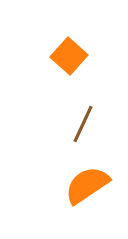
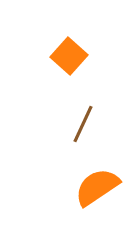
orange semicircle: moved 10 px right, 2 px down
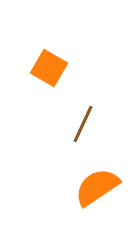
orange square: moved 20 px left, 12 px down; rotated 12 degrees counterclockwise
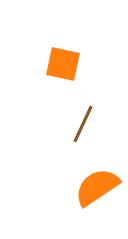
orange square: moved 14 px right, 4 px up; rotated 18 degrees counterclockwise
